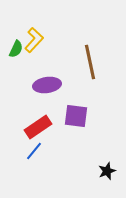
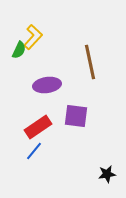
yellow L-shape: moved 1 px left, 3 px up
green semicircle: moved 3 px right, 1 px down
black star: moved 3 px down; rotated 12 degrees clockwise
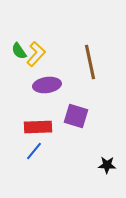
yellow L-shape: moved 3 px right, 17 px down
green semicircle: moved 1 px down; rotated 120 degrees clockwise
purple square: rotated 10 degrees clockwise
red rectangle: rotated 32 degrees clockwise
black star: moved 9 px up; rotated 12 degrees clockwise
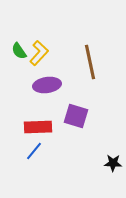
yellow L-shape: moved 3 px right, 1 px up
black star: moved 6 px right, 2 px up
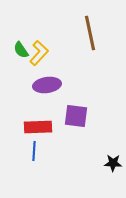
green semicircle: moved 2 px right, 1 px up
brown line: moved 29 px up
purple square: rotated 10 degrees counterclockwise
blue line: rotated 36 degrees counterclockwise
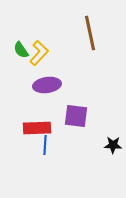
red rectangle: moved 1 px left, 1 px down
blue line: moved 11 px right, 6 px up
black star: moved 18 px up
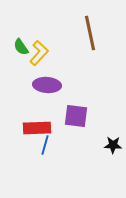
green semicircle: moved 3 px up
purple ellipse: rotated 12 degrees clockwise
blue line: rotated 12 degrees clockwise
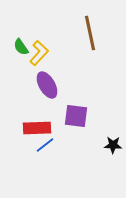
purple ellipse: rotated 56 degrees clockwise
blue line: rotated 36 degrees clockwise
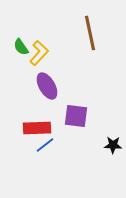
purple ellipse: moved 1 px down
